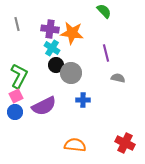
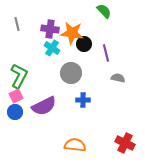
black circle: moved 28 px right, 21 px up
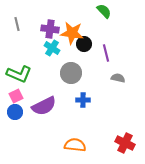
green L-shape: moved 2 px up; rotated 85 degrees clockwise
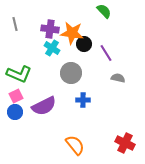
gray line: moved 2 px left
purple line: rotated 18 degrees counterclockwise
orange semicircle: rotated 45 degrees clockwise
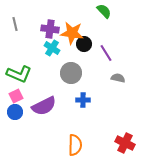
orange semicircle: rotated 40 degrees clockwise
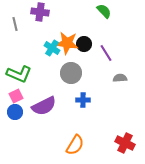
purple cross: moved 10 px left, 17 px up
orange star: moved 5 px left, 10 px down
gray semicircle: moved 2 px right; rotated 16 degrees counterclockwise
orange semicircle: rotated 30 degrees clockwise
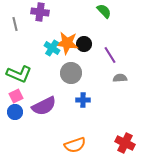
purple line: moved 4 px right, 2 px down
orange semicircle: rotated 40 degrees clockwise
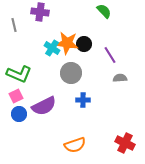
gray line: moved 1 px left, 1 px down
blue circle: moved 4 px right, 2 px down
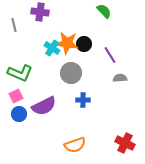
green L-shape: moved 1 px right, 1 px up
